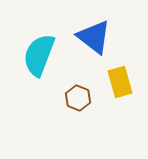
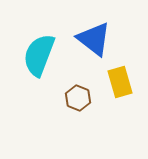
blue triangle: moved 2 px down
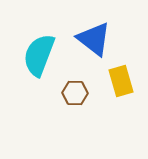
yellow rectangle: moved 1 px right, 1 px up
brown hexagon: moved 3 px left, 5 px up; rotated 20 degrees counterclockwise
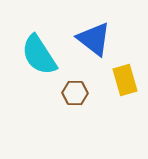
cyan semicircle: rotated 54 degrees counterclockwise
yellow rectangle: moved 4 px right, 1 px up
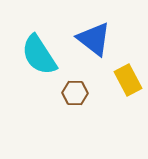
yellow rectangle: moved 3 px right; rotated 12 degrees counterclockwise
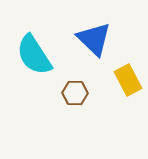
blue triangle: rotated 6 degrees clockwise
cyan semicircle: moved 5 px left
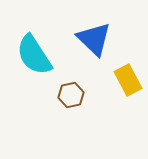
brown hexagon: moved 4 px left, 2 px down; rotated 15 degrees counterclockwise
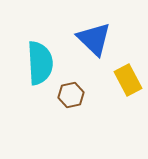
cyan semicircle: moved 6 px right, 8 px down; rotated 150 degrees counterclockwise
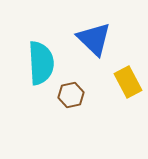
cyan semicircle: moved 1 px right
yellow rectangle: moved 2 px down
